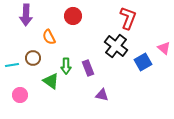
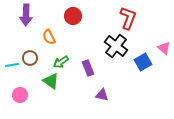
brown circle: moved 3 px left
green arrow: moved 5 px left, 4 px up; rotated 56 degrees clockwise
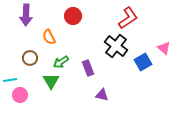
red L-shape: rotated 35 degrees clockwise
cyan line: moved 2 px left, 15 px down
green triangle: rotated 24 degrees clockwise
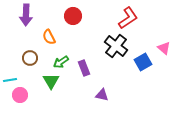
purple rectangle: moved 4 px left
